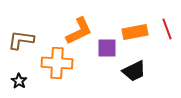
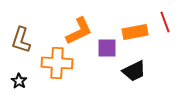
red line: moved 2 px left, 7 px up
brown L-shape: rotated 80 degrees counterclockwise
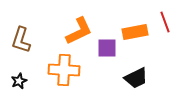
orange cross: moved 7 px right, 7 px down
black trapezoid: moved 2 px right, 7 px down
black star: rotated 14 degrees clockwise
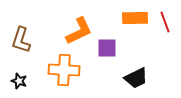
orange rectangle: moved 14 px up; rotated 10 degrees clockwise
black star: rotated 28 degrees counterclockwise
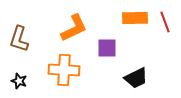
orange L-shape: moved 5 px left, 3 px up
brown L-shape: moved 2 px left, 1 px up
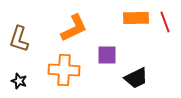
orange rectangle: moved 1 px right
purple square: moved 7 px down
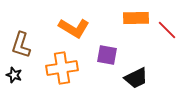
red line: moved 2 px right, 8 px down; rotated 25 degrees counterclockwise
orange L-shape: rotated 56 degrees clockwise
brown L-shape: moved 2 px right, 6 px down
purple square: rotated 10 degrees clockwise
orange cross: moved 2 px left, 2 px up; rotated 12 degrees counterclockwise
black star: moved 5 px left, 6 px up
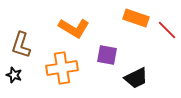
orange rectangle: rotated 20 degrees clockwise
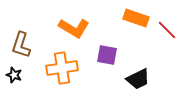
black trapezoid: moved 2 px right, 1 px down
